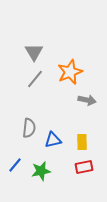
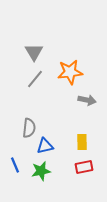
orange star: rotated 15 degrees clockwise
blue triangle: moved 8 px left, 6 px down
blue line: rotated 63 degrees counterclockwise
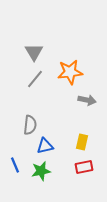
gray semicircle: moved 1 px right, 3 px up
yellow rectangle: rotated 14 degrees clockwise
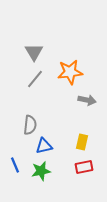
blue triangle: moved 1 px left
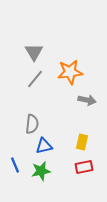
gray semicircle: moved 2 px right, 1 px up
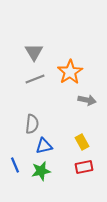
orange star: rotated 25 degrees counterclockwise
gray line: rotated 30 degrees clockwise
yellow rectangle: rotated 42 degrees counterclockwise
